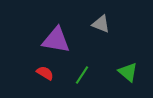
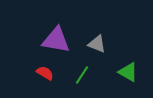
gray triangle: moved 4 px left, 20 px down
green triangle: rotated 10 degrees counterclockwise
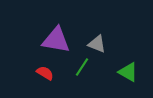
green line: moved 8 px up
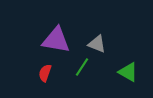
red semicircle: rotated 102 degrees counterclockwise
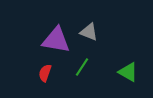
gray triangle: moved 8 px left, 12 px up
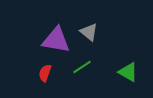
gray triangle: rotated 18 degrees clockwise
green line: rotated 24 degrees clockwise
